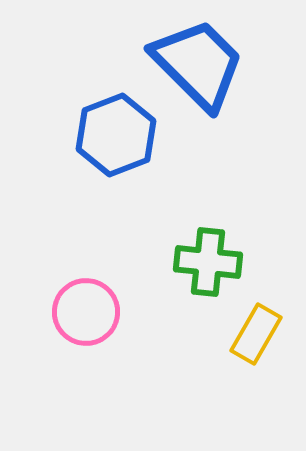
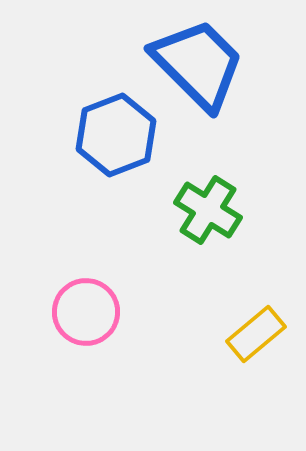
green cross: moved 52 px up; rotated 26 degrees clockwise
yellow rectangle: rotated 20 degrees clockwise
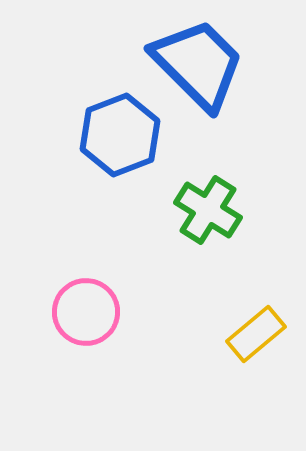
blue hexagon: moved 4 px right
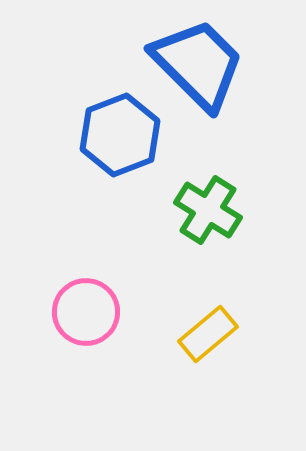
yellow rectangle: moved 48 px left
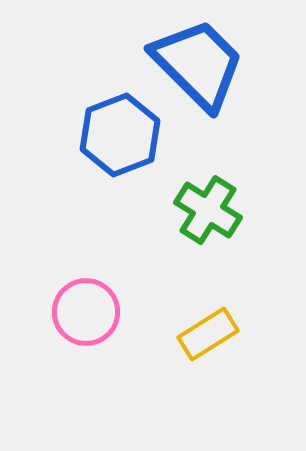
yellow rectangle: rotated 8 degrees clockwise
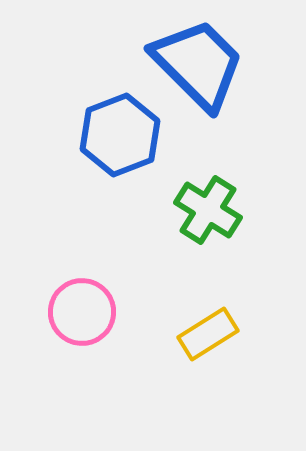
pink circle: moved 4 px left
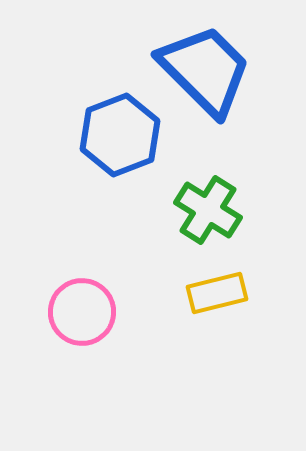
blue trapezoid: moved 7 px right, 6 px down
yellow rectangle: moved 9 px right, 41 px up; rotated 18 degrees clockwise
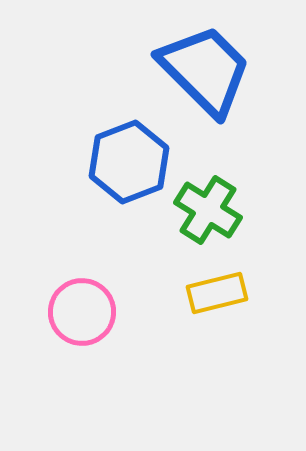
blue hexagon: moved 9 px right, 27 px down
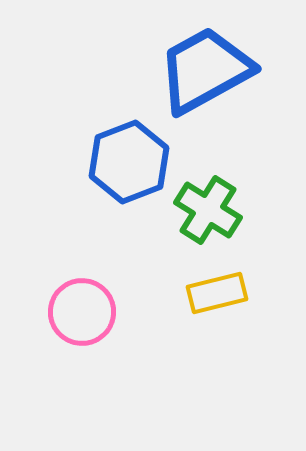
blue trapezoid: rotated 74 degrees counterclockwise
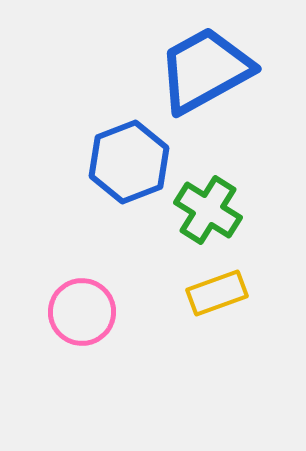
yellow rectangle: rotated 6 degrees counterclockwise
